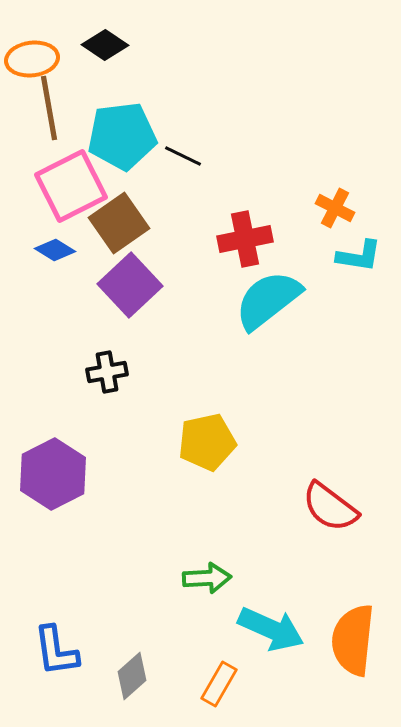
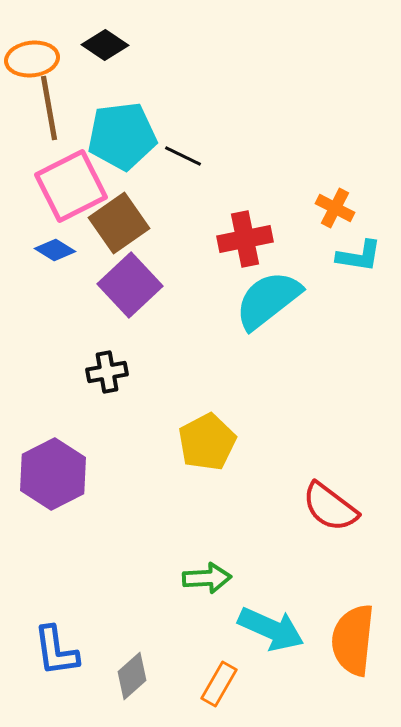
yellow pentagon: rotated 16 degrees counterclockwise
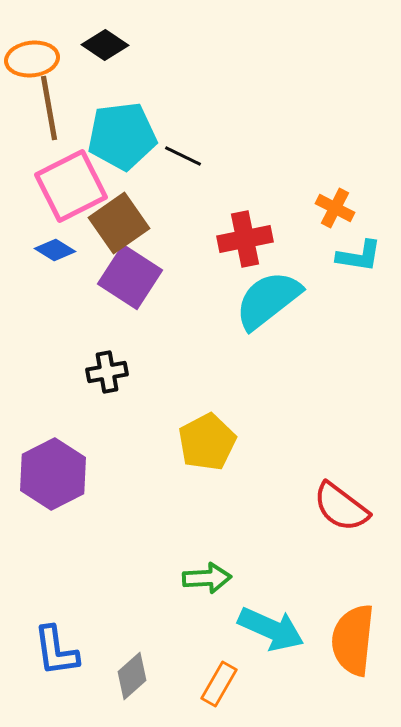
purple square: moved 8 px up; rotated 14 degrees counterclockwise
red semicircle: moved 11 px right
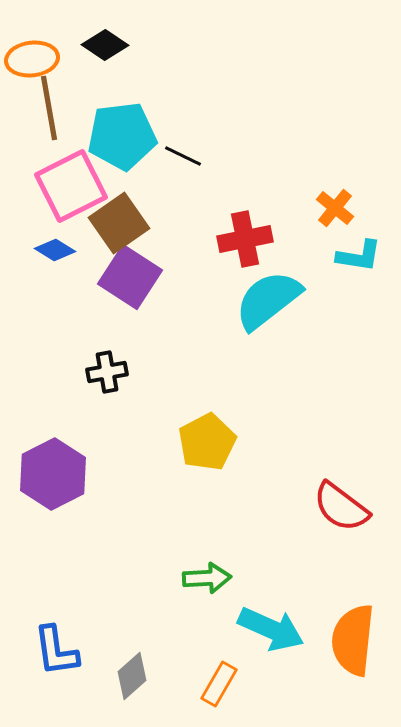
orange cross: rotated 12 degrees clockwise
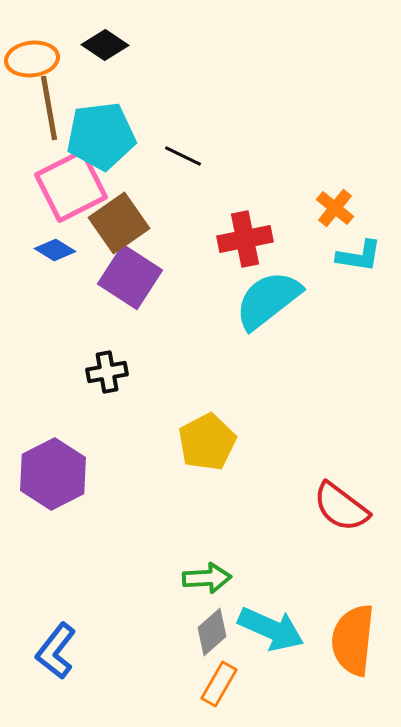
cyan pentagon: moved 21 px left
blue L-shape: rotated 46 degrees clockwise
gray diamond: moved 80 px right, 44 px up
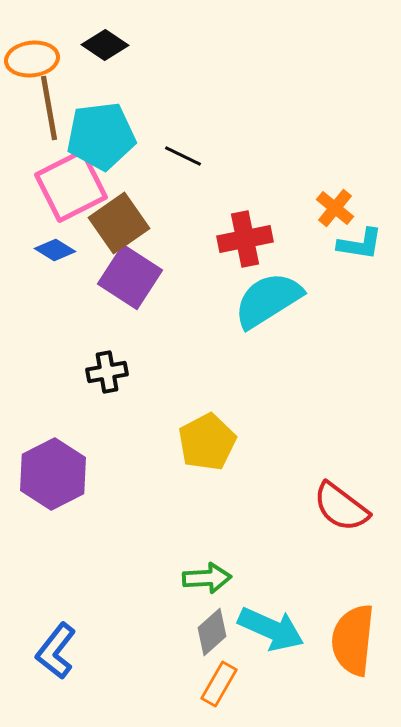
cyan L-shape: moved 1 px right, 12 px up
cyan semicircle: rotated 6 degrees clockwise
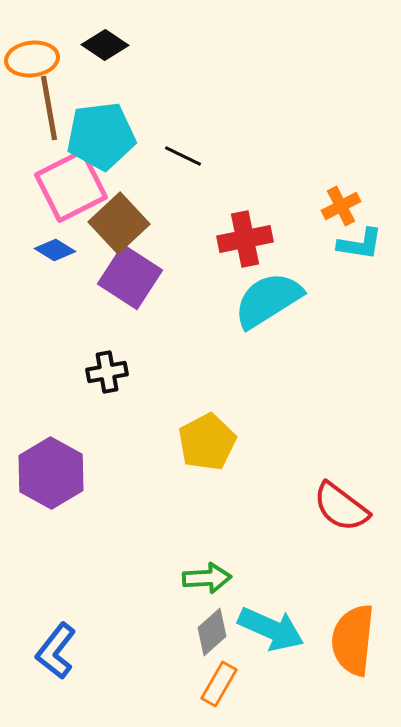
orange cross: moved 6 px right, 2 px up; rotated 24 degrees clockwise
brown square: rotated 8 degrees counterclockwise
purple hexagon: moved 2 px left, 1 px up; rotated 4 degrees counterclockwise
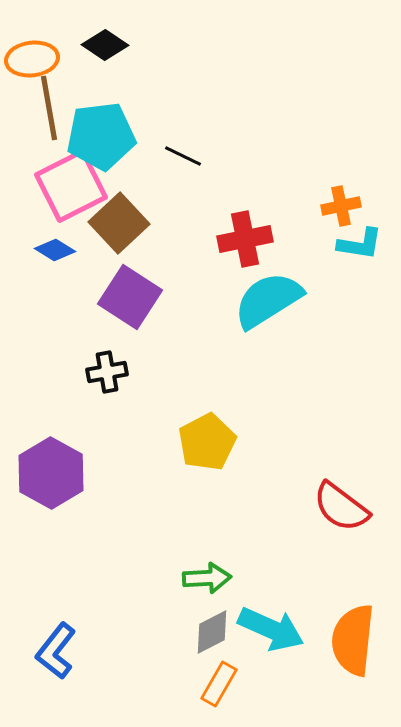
orange cross: rotated 15 degrees clockwise
purple square: moved 20 px down
gray diamond: rotated 15 degrees clockwise
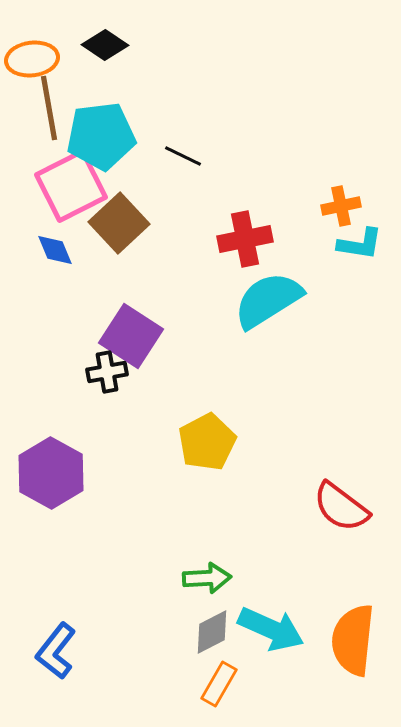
blue diamond: rotated 36 degrees clockwise
purple square: moved 1 px right, 39 px down
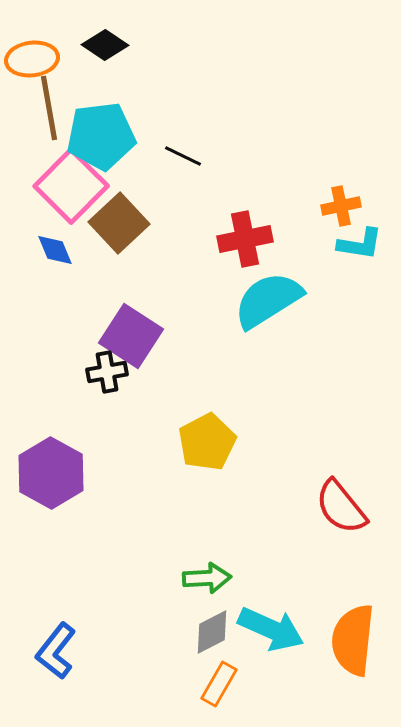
pink square: rotated 18 degrees counterclockwise
red semicircle: rotated 14 degrees clockwise
